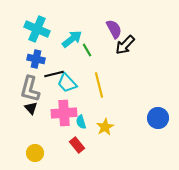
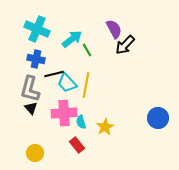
yellow line: moved 13 px left; rotated 25 degrees clockwise
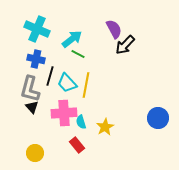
green line: moved 9 px left, 4 px down; rotated 32 degrees counterclockwise
black line: moved 4 px left, 2 px down; rotated 60 degrees counterclockwise
black triangle: moved 1 px right, 1 px up
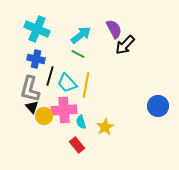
cyan arrow: moved 9 px right, 4 px up
pink cross: moved 3 px up
blue circle: moved 12 px up
yellow circle: moved 9 px right, 37 px up
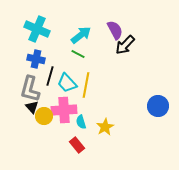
purple semicircle: moved 1 px right, 1 px down
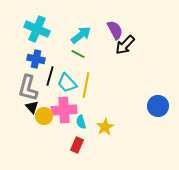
gray L-shape: moved 2 px left, 1 px up
red rectangle: rotated 63 degrees clockwise
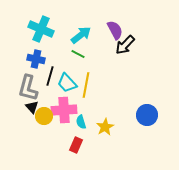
cyan cross: moved 4 px right
blue circle: moved 11 px left, 9 px down
red rectangle: moved 1 px left
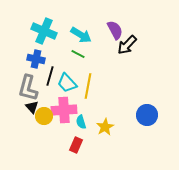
cyan cross: moved 3 px right, 2 px down
cyan arrow: rotated 70 degrees clockwise
black arrow: moved 2 px right
yellow line: moved 2 px right, 1 px down
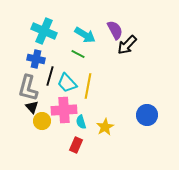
cyan arrow: moved 4 px right
yellow circle: moved 2 px left, 5 px down
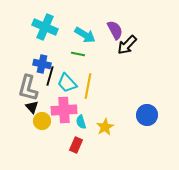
cyan cross: moved 1 px right, 4 px up
green line: rotated 16 degrees counterclockwise
blue cross: moved 6 px right, 5 px down
